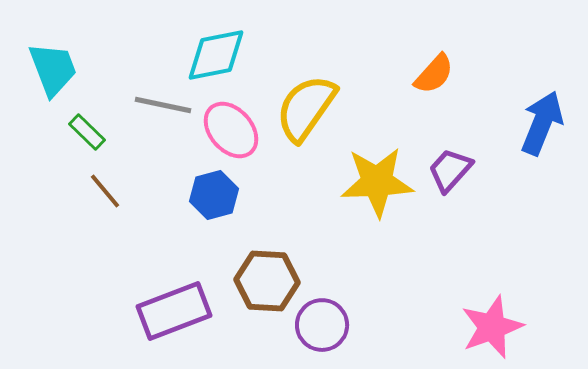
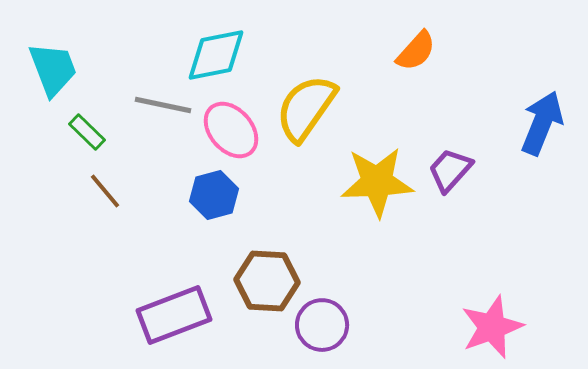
orange semicircle: moved 18 px left, 23 px up
purple rectangle: moved 4 px down
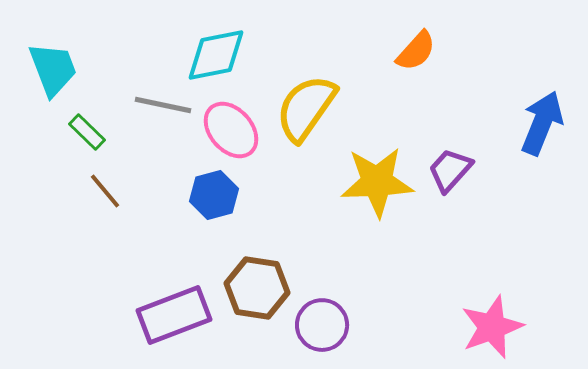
brown hexagon: moved 10 px left, 7 px down; rotated 6 degrees clockwise
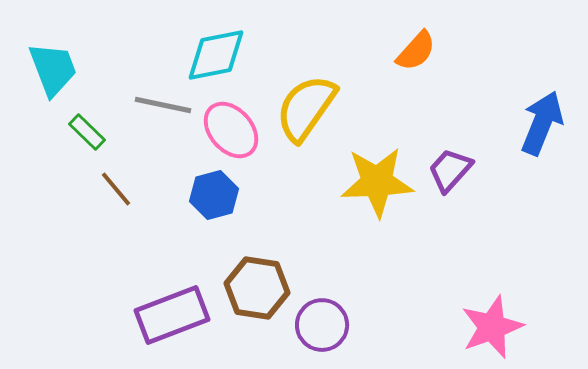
brown line: moved 11 px right, 2 px up
purple rectangle: moved 2 px left
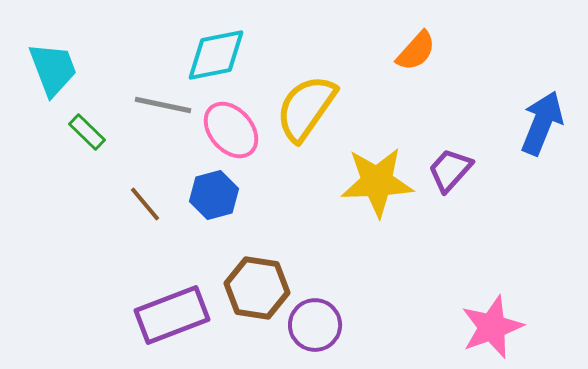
brown line: moved 29 px right, 15 px down
purple circle: moved 7 px left
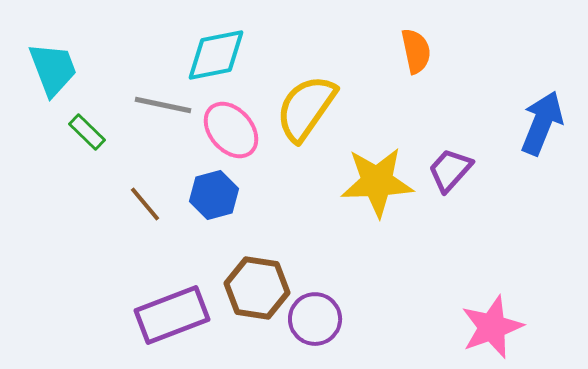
orange semicircle: rotated 54 degrees counterclockwise
purple circle: moved 6 px up
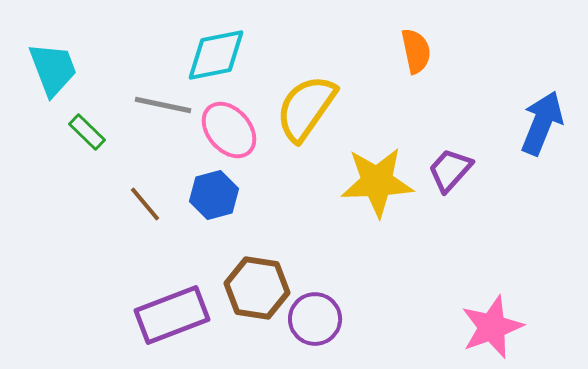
pink ellipse: moved 2 px left
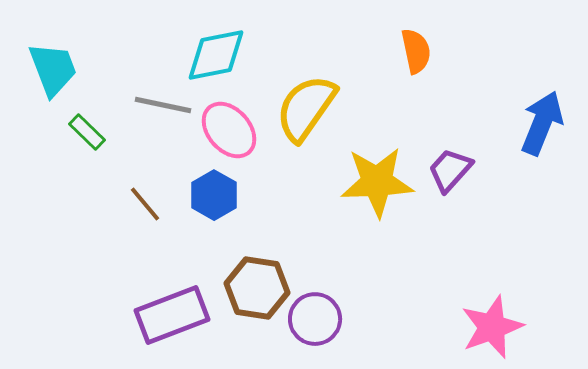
blue hexagon: rotated 15 degrees counterclockwise
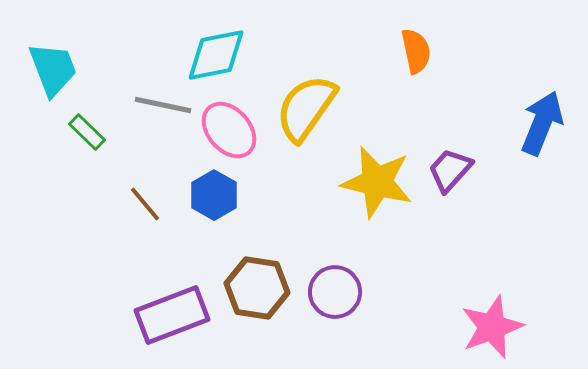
yellow star: rotated 16 degrees clockwise
purple circle: moved 20 px right, 27 px up
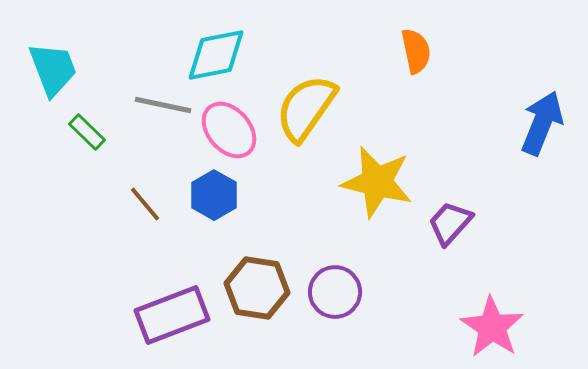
purple trapezoid: moved 53 px down
pink star: rotated 18 degrees counterclockwise
